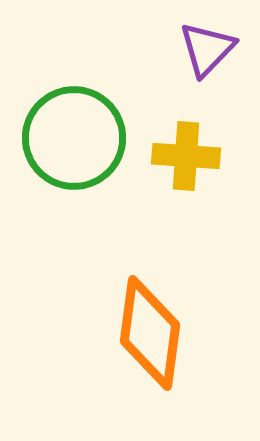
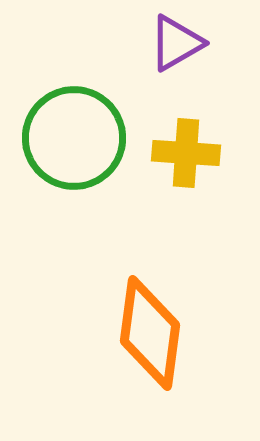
purple triangle: moved 31 px left, 6 px up; rotated 16 degrees clockwise
yellow cross: moved 3 px up
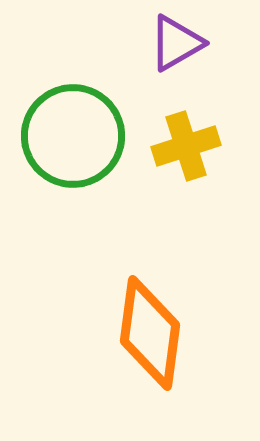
green circle: moved 1 px left, 2 px up
yellow cross: moved 7 px up; rotated 22 degrees counterclockwise
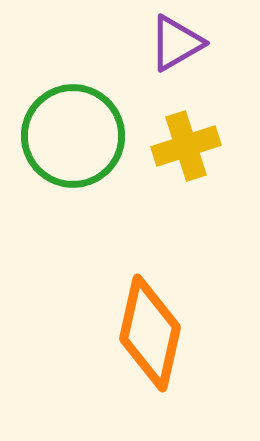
orange diamond: rotated 5 degrees clockwise
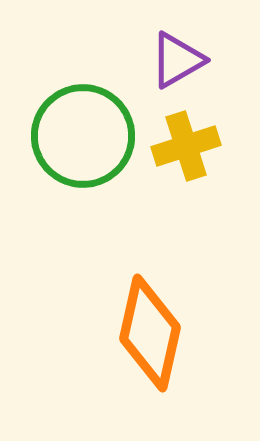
purple triangle: moved 1 px right, 17 px down
green circle: moved 10 px right
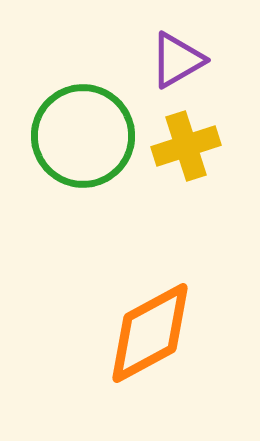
orange diamond: rotated 49 degrees clockwise
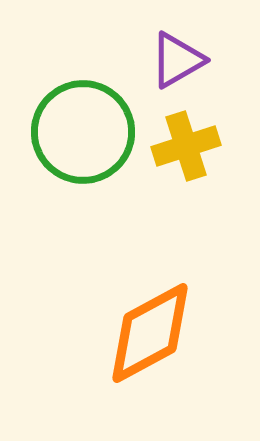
green circle: moved 4 px up
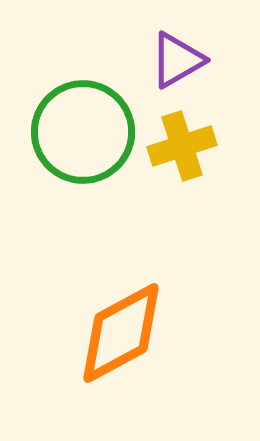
yellow cross: moved 4 px left
orange diamond: moved 29 px left
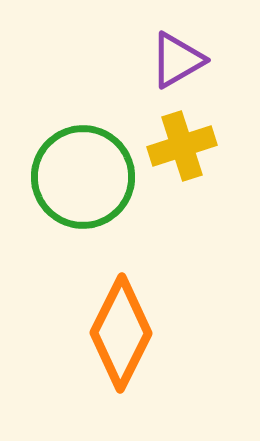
green circle: moved 45 px down
orange diamond: rotated 35 degrees counterclockwise
